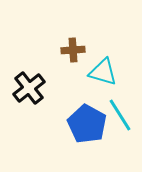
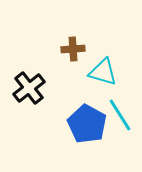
brown cross: moved 1 px up
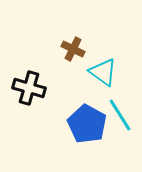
brown cross: rotated 30 degrees clockwise
cyan triangle: rotated 20 degrees clockwise
black cross: rotated 36 degrees counterclockwise
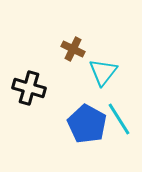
cyan triangle: rotated 32 degrees clockwise
cyan line: moved 1 px left, 4 px down
